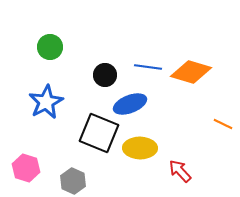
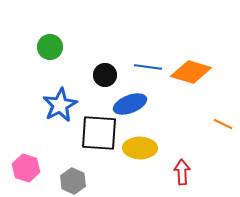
blue star: moved 14 px right, 3 px down
black square: rotated 18 degrees counterclockwise
red arrow: moved 2 px right, 1 px down; rotated 40 degrees clockwise
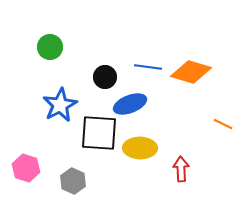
black circle: moved 2 px down
red arrow: moved 1 px left, 3 px up
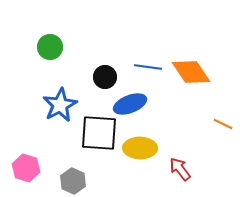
orange diamond: rotated 39 degrees clockwise
red arrow: moved 1 px left; rotated 35 degrees counterclockwise
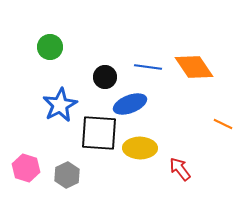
orange diamond: moved 3 px right, 5 px up
gray hexagon: moved 6 px left, 6 px up; rotated 10 degrees clockwise
